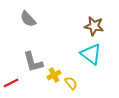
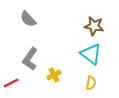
gray L-shape: moved 3 px left, 3 px up; rotated 50 degrees clockwise
yellow semicircle: moved 20 px right; rotated 48 degrees clockwise
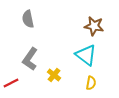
gray semicircle: rotated 30 degrees clockwise
cyan triangle: moved 5 px left, 1 px down
yellow cross: rotated 24 degrees counterclockwise
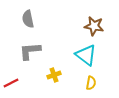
gray L-shape: moved 8 px up; rotated 50 degrees clockwise
yellow cross: rotated 32 degrees clockwise
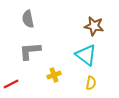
red line: moved 1 px down
